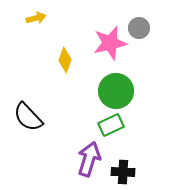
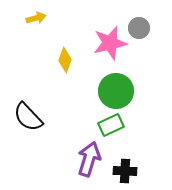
black cross: moved 2 px right, 1 px up
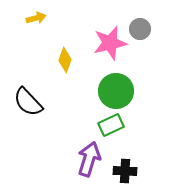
gray circle: moved 1 px right, 1 px down
black semicircle: moved 15 px up
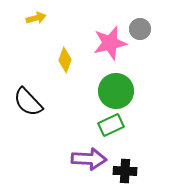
purple arrow: rotated 76 degrees clockwise
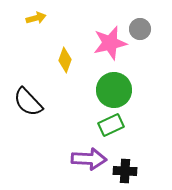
green circle: moved 2 px left, 1 px up
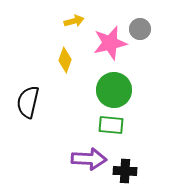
yellow arrow: moved 38 px right, 3 px down
black semicircle: rotated 56 degrees clockwise
green rectangle: rotated 30 degrees clockwise
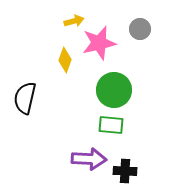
pink star: moved 11 px left
black semicircle: moved 3 px left, 4 px up
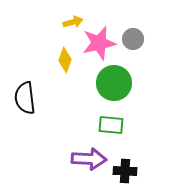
yellow arrow: moved 1 px left, 1 px down
gray circle: moved 7 px left, 10 px down
green circle: moved 7 px up
black semicircle: rotated 20 degrees counterclockwise
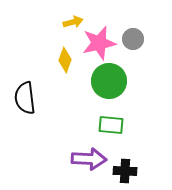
green circle: moved 5 px left, 2 px up
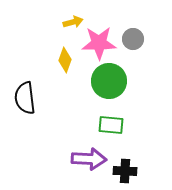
pink star: rotated 12 degrees clockwise
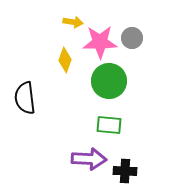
yellow arrow: rotated 24 degrees clockwise
gray circle: moved 1 px left, 1 px up
pink star: moved 1 px right, 1 px up
green rectangle: moved 2 px left
